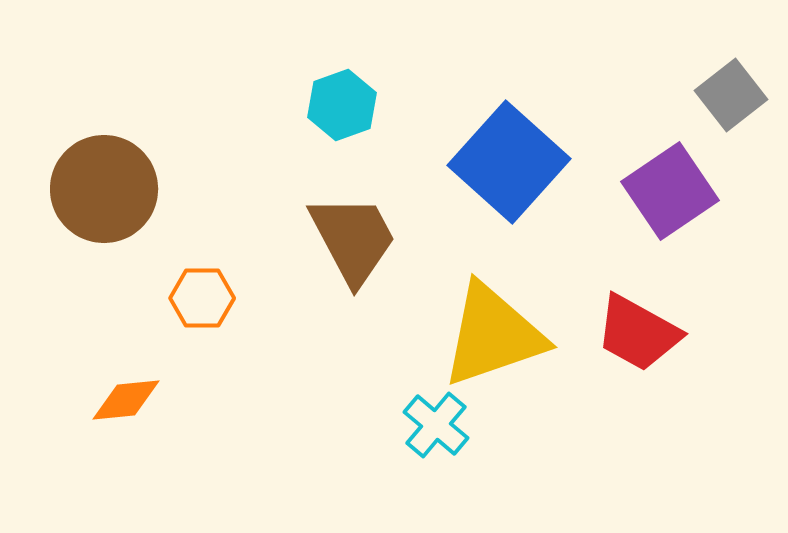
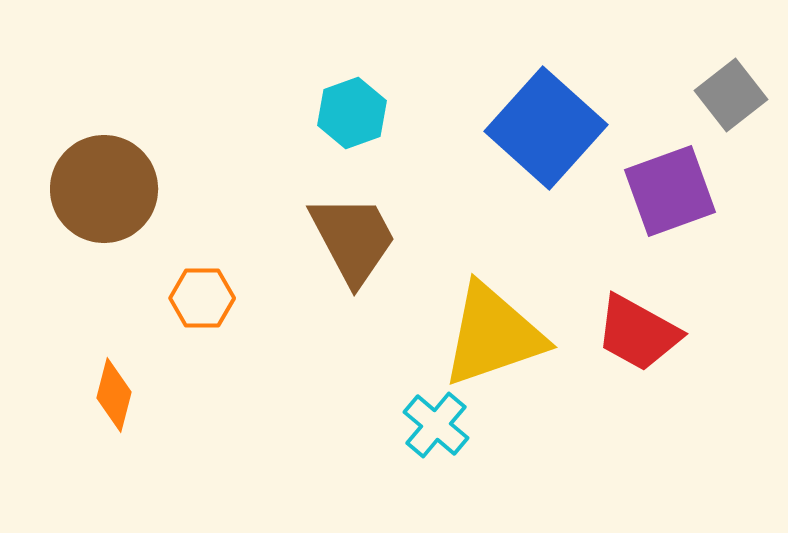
cyan hexagon: moved 10 px right, 8 px down
blue square: moved 37 px right, 34 px up
purple square: rotated 14 degrees clockwise
orange diamond: moved 12 px left, 5 px up; rotated 70 degrees counterclockwise
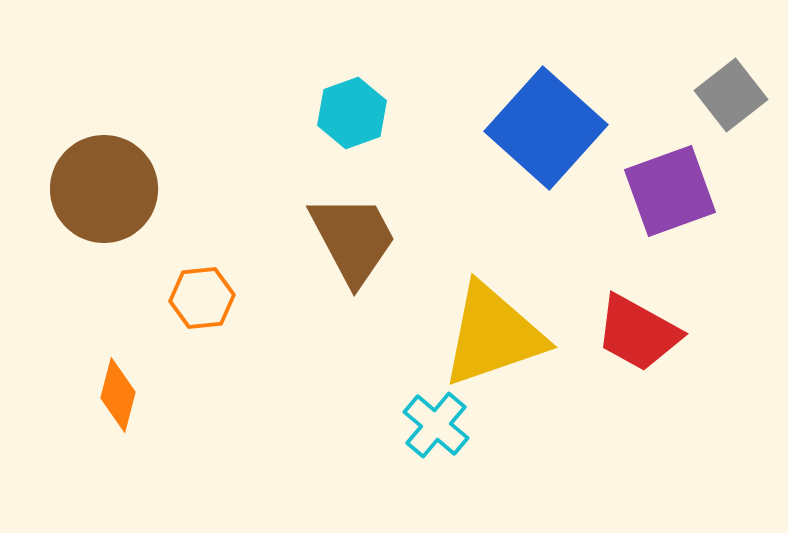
orange hexagon: rotated 6 degrees counterclockwise
orange diamond: moved 4 px right
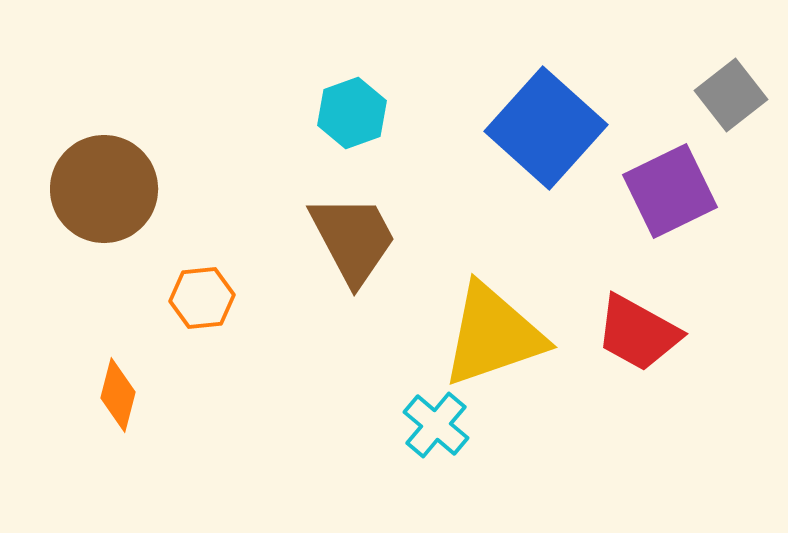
purple square: rotated 6 degrees counterclockwise
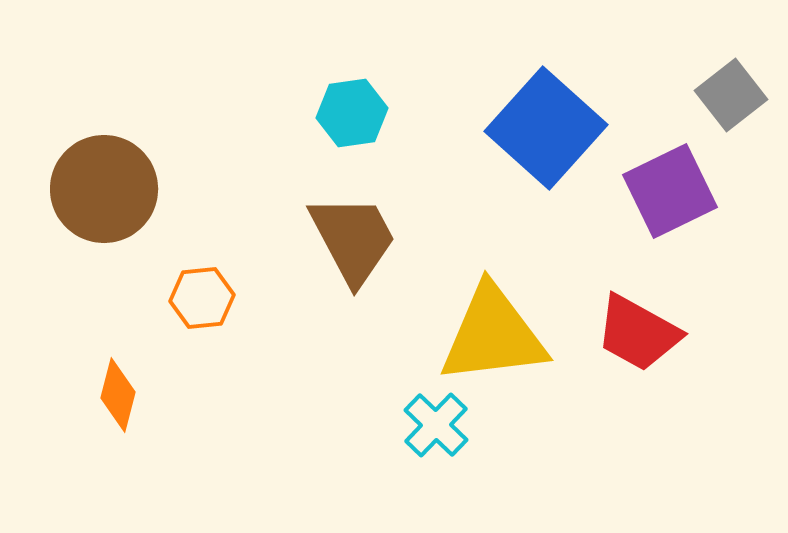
cyan hexagon: rotated 12 degrees clockwise
yellow triangle: rotated 12 degrees clockwise
cyan cross: rotated 4 degrees clockwise
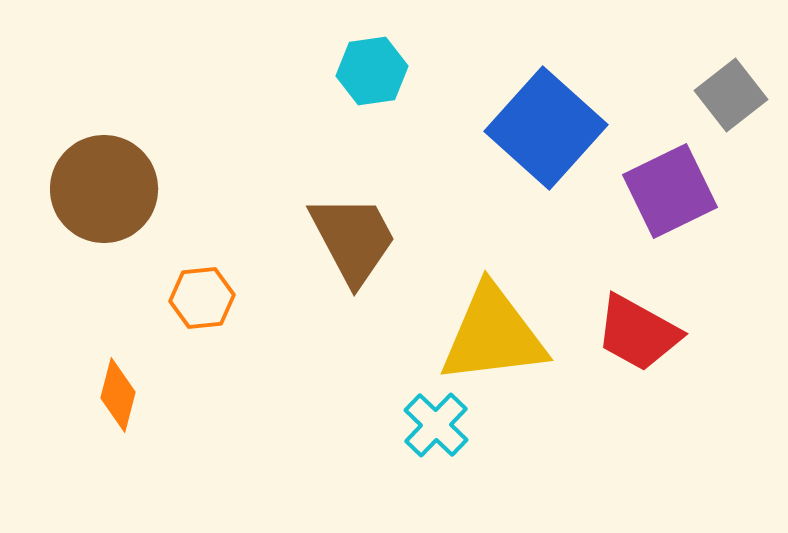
cyan hexagon: moved 20 px right, 42 px up
